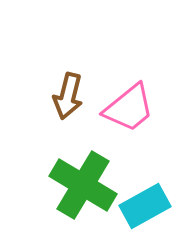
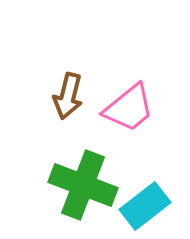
green cross: rotated 10 degrees counterclockwise
cyan rectangle: rotated 9 degrees counterclockwise
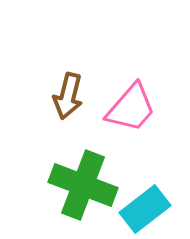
pink trapezoid: moved 2 px right; rotated 10 degrees counterclockwise
cyan rectangle: moved 3 px down
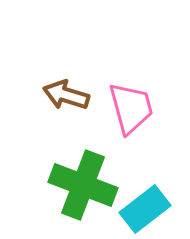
brown arrow: moved 2 px left, 1 px up; rotated 93 degrees clockwise
pink trapezoid: rotated 56 degrees counterclockwise
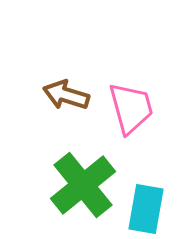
green cross: rotated 30 degrees clockwise
cyan rectangle: moved 1 px right; rotated 42 degrees counterclockwise
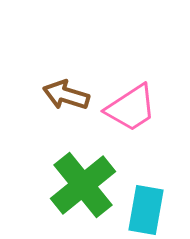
pink trapezoid: rotated 72 degrees clockwise
cyan rectangle: moved 1 px down
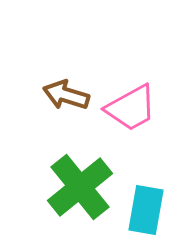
pink trapezoid: rotated 4 degrees clockwise
green cross: moved 3 px left, 2 px down
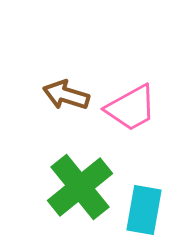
cyan rectangle: moved 2 px left
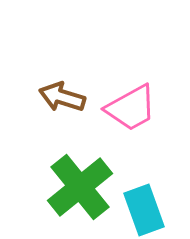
brown arrow: moved 4 px left, 2 px down
cyan rectangle: rotated 30 degrees counterclockwise
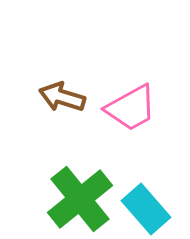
green cross: moved 12 px down
cyan rectangle: moved 2 px right, 1 px up; rotated 21 degrees counterclockwise
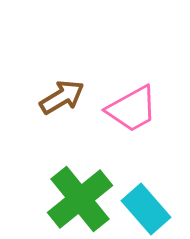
brown arrow: rotated 132 degrees clockwise
pink trapezoid: moved 1 px right, 1 px down
